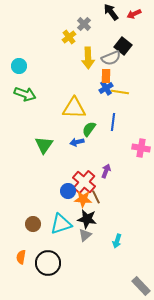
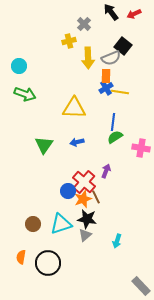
yellow cross: moved 4 px down; rotated 24 degrees clockwise
green semicircle: moved 26 px right, 8 px down; rotated 21 degrees clockwise
orange star: rotated 24 degrees counterclockwise
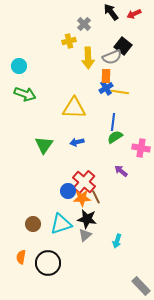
gray semicircle: moved 1 px right, 1 px up
purple arrow: moved 15 px right; rotated 72 degrees counterclockwise
orange star: moved 1 px left, 1 px up; rotated 18 degrees clockwise
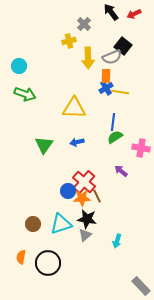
brown line: moved 1 px right, 1 px up
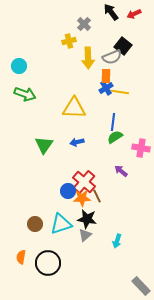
brown circle: moved 2 px right
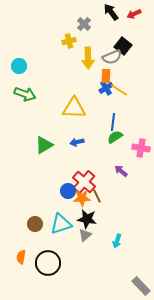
yellow line: moved 1 px left, 2 px up; rotated 24 degrees clockwise
green triangle: rotated 24 degrees clockwise
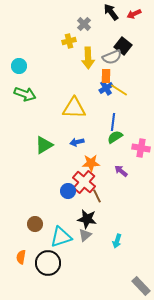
orange star: moved 9 px right, 35 px up
cyan triangle: moved 13 px down
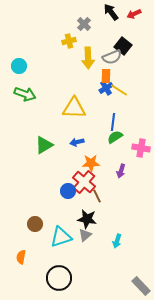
purple arrow: rotated 112 degrees counterclockwise
black circle: moved 11 px right, 15 px down
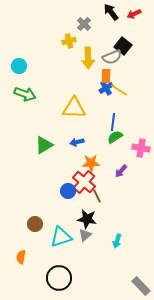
purple arrow: rotated 24 degrees clockwise
